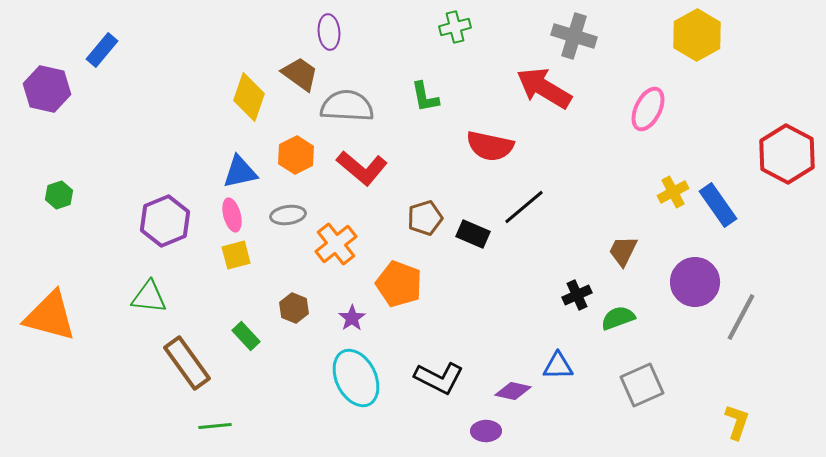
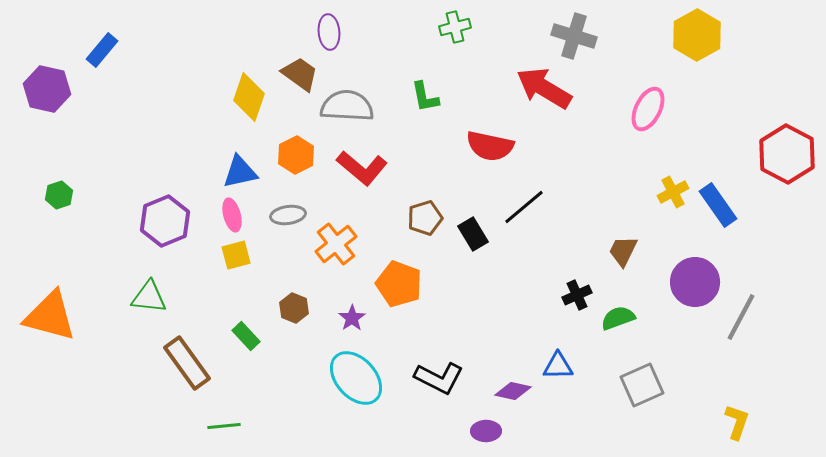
black rectangle at (473, 234): rotated 36 degrees clockwise
cyan ellipse at (356, 378): rotated 16 degrees counterclockwise
green line at (215, 426): moved 9 px right
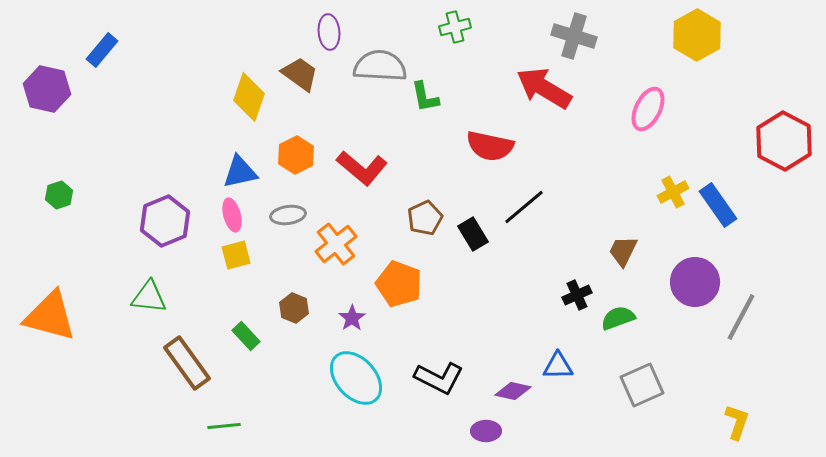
gray semicircle at (347, 106): moved 33 px right, 40 px up
red hexagon at (787, 154): moved 3 px left, 13 px up
brown pentagon at (425, 218): rotated 8 degrees counterclockwise
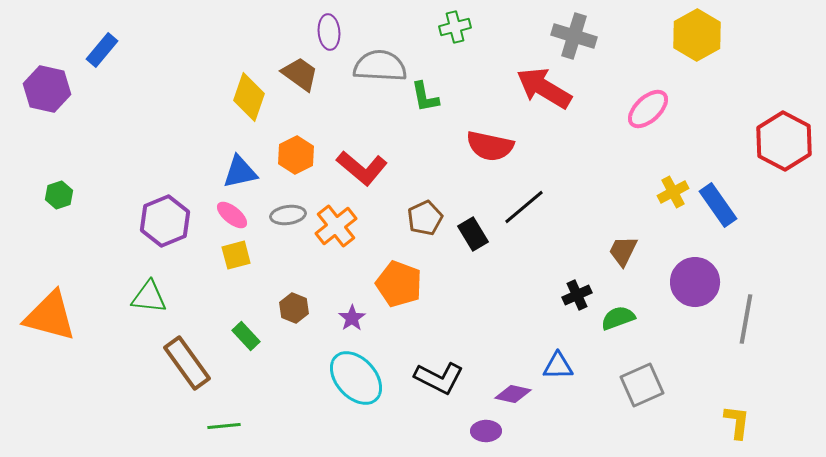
pink ellipse at (648, 109): rotated 21 degrees clockwise
pink ellipse at (232, 215): rotated 36 degrees counterclockwise
orange cross at (336, 244): moved 18 px up
gray line at (741, 317): moved 5 px right, 2 px down; rotated 18 degrees counterclockwise
purple diamond at (513, 391): moved 3 px down
yellow L-shape at (737, 422): rotated 12 degrees counterclockwise
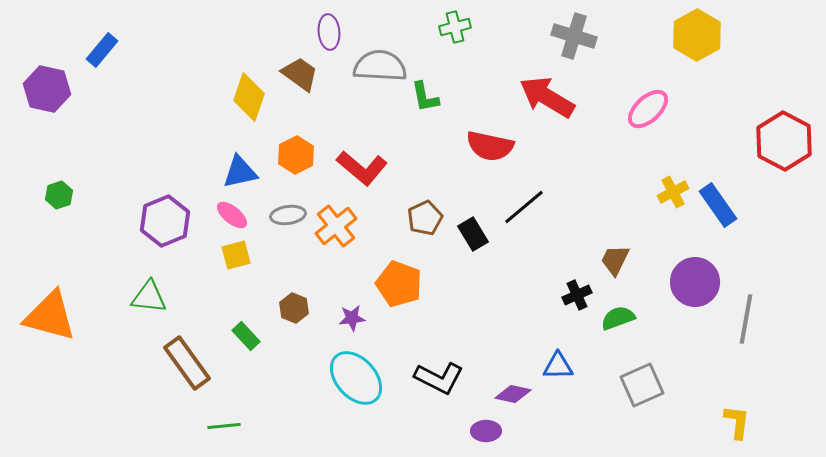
red arrow at (544, 88): moved 3 px right, 9 px down
brown trapezoid at (623, 251): moved 8 px left, 9 px down
purple star at (352, 318): rotated 28 degrees clockwise
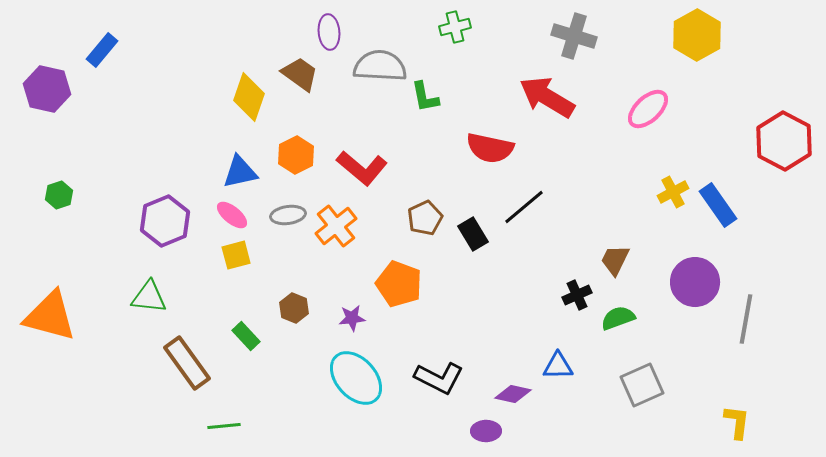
red semicircle at (490, 146): moved 2 px down
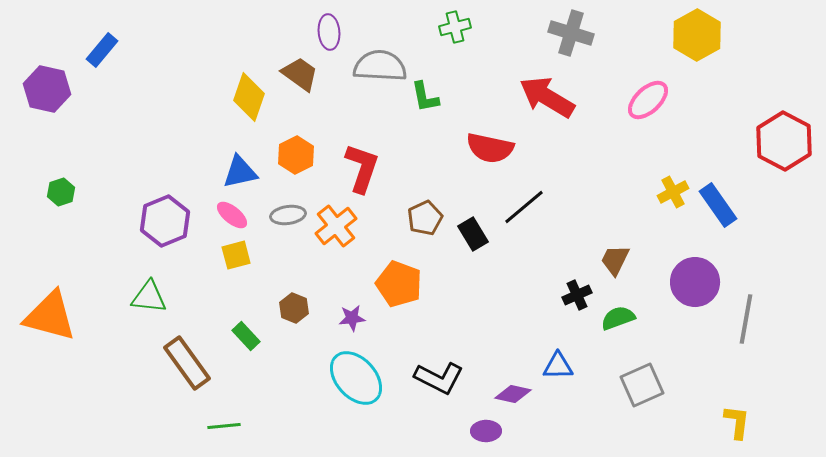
gray cross at (574, 36): moved 3 px left, 3 px up
pink ellipse at (648, 109): moved 9 px up
red L-shape at (362, 168): rotated 111 degrees counterclockwise
green hexagon at (59, 195): moved 2 px right, 3 px up
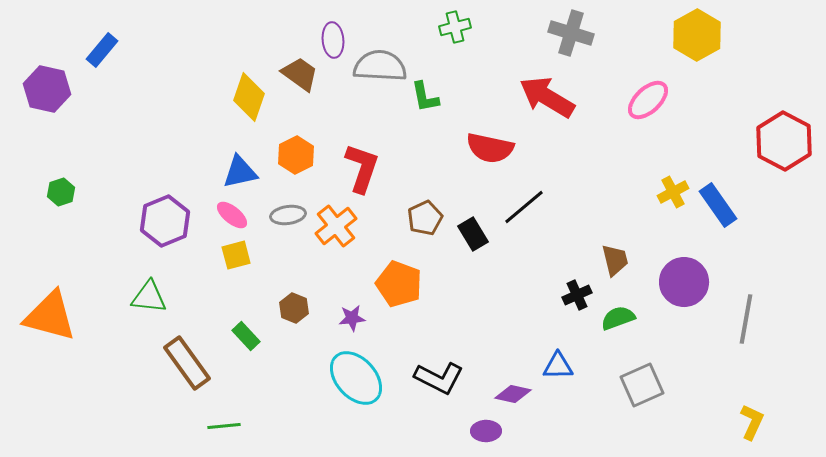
purple ellipse at (329, 32): moved 4 px right, 8 px down
brown trapezoid at (615, 260): rotated 140 degrees clockwise
purple circle at (695, 282): moved 11 px left
yellow L-shape at (737, 422): moved 15 px right; rotated 18 degrees clockwise
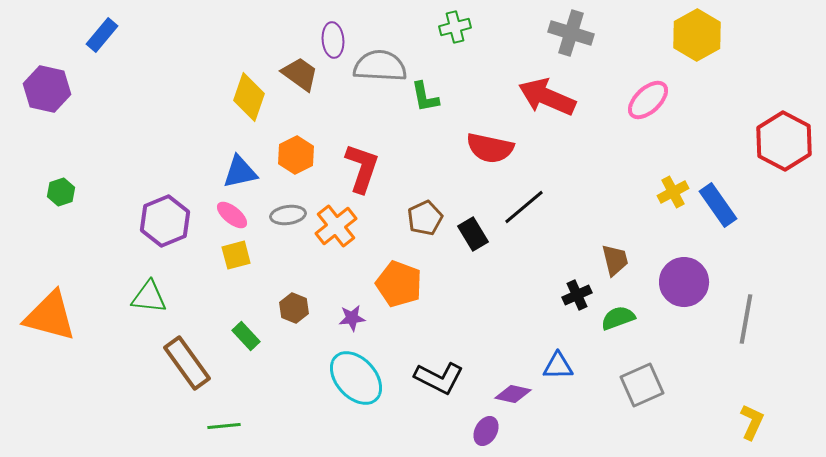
blue rectangle at (102, 50): moved 15 px up
red arrow at (547, 97): rotated 8 degrees counterclockwise
purple ellipse at (486, 431): rotated 60 degrees counterclockwise
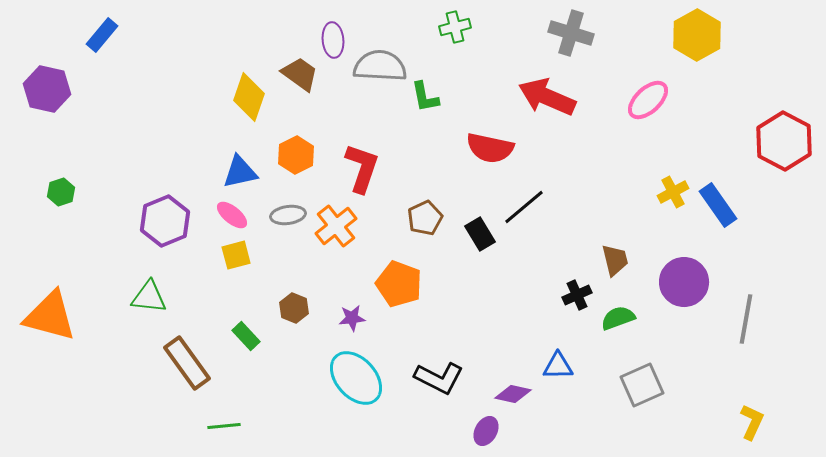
black rectangle at (473, 234): moved 7 px right
